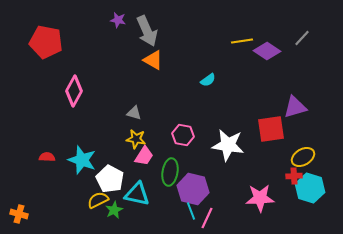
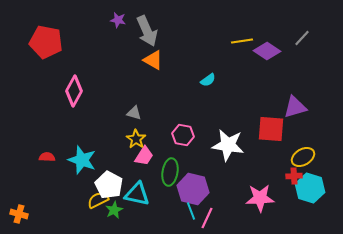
red square: rotated 12 degrees clockwise
yellow star: rotated 24 degrees clockwise
white pentagon: moved 1 px left, 6 px down
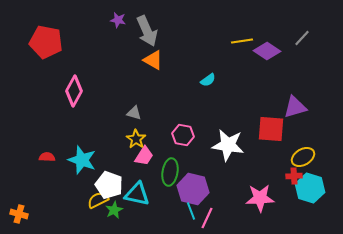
white pentagon: rotated 8 degrees counterclockwise
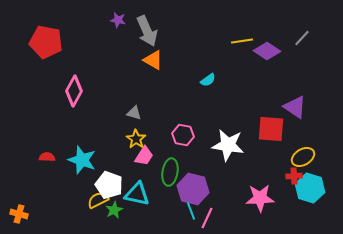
purple triangle: rotated 50 degrees clockwise
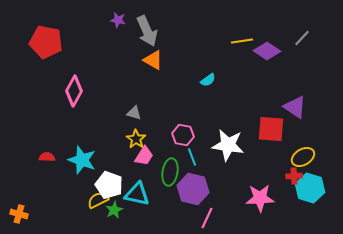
cyan line: moved 1 px right, 54 px up
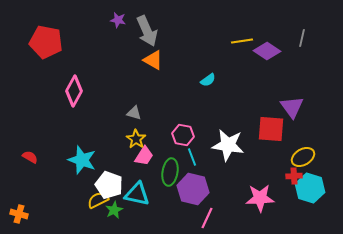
gray line: rotated 30 degrees counterclockwise
purple triangle: moved 3 px left; rotated 20 degrees clockwise
red semicircle: moved 17 px left; rotated 28 degrees clockwise
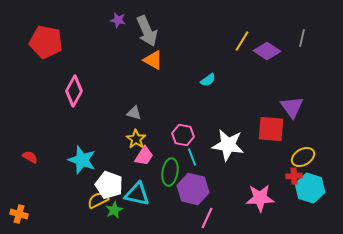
yellow line: rotated 50 degrees counterclockwise
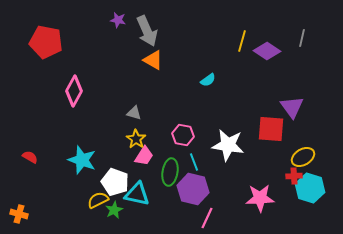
yellow line: rotated 15 degrees counterclockwise
cyan line: moved 2 px right, 5 px down
white pentagon: moved 6 px right, 3 px up
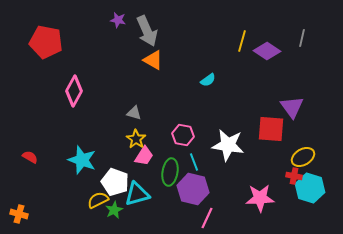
red cross: rotated 14 degrees clockwise
cyan triangle: rotated 28 degrees counterclockwise
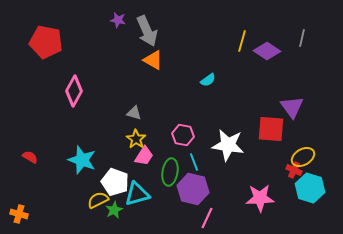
red cross: moved 6 px up; rotated 14 degrees clockwise
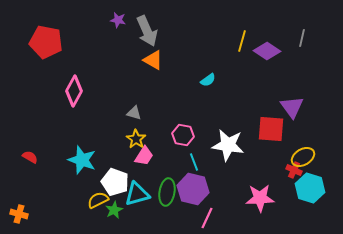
green ellipse: moved 3 px left, 20 px down
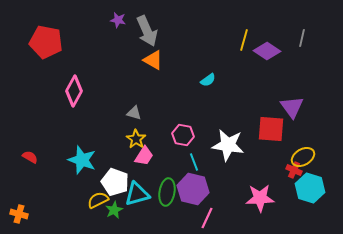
yellow line: moved 2 px right, 1 px up
